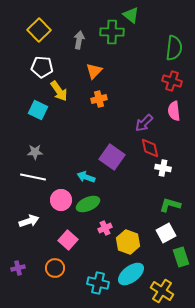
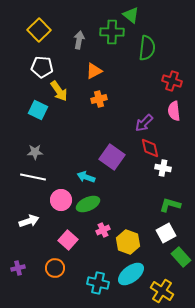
green semicircle: moved 27 px left
orange triangle: rotated 18 degrees clockwise
pink cross: moved 2 px left, 2 px down
green rectangle: rotated 24 degrees counterclockwise
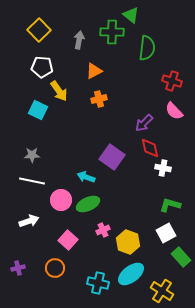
pink semicircle: rotated 36 degrees counterclockwise
gray star: moved 3 px left, 3 px down
white line: moved 1 px left, 4 px down
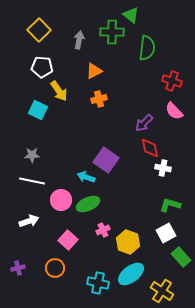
purple square: moved 6 px left, 3 px down
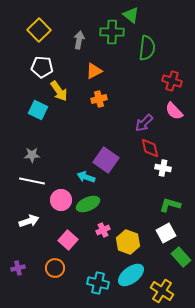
cyan ellipse: moved 1 px down
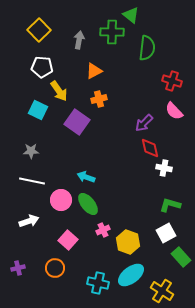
gray star: moved 1 px left, 4 px up
purple square: moved 29 px left, 38 px up
white cross: moved 1 px right
green ellipse: rotated 75 degrees clockwise
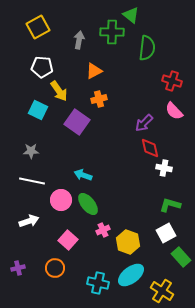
yellow square: moved 1 px left, 3 px up; rotated 15 degrees clockwise
cyan arrow: moved 3 px left, 2 px up
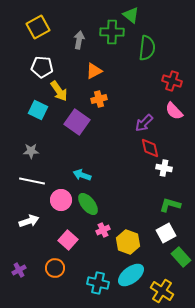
cyan arrow: moved 1 px left
purple cross: moved 1 px right, 2 px down; rotated 16 degrees counterclockwise
